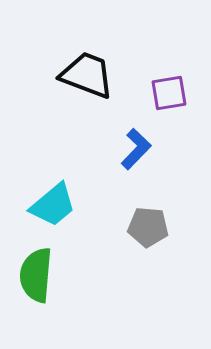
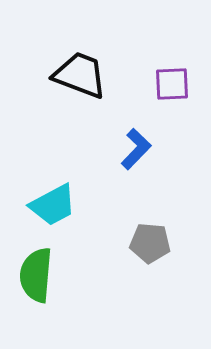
black trapezoid: moved 7 px left
purple square: moved 3 px right, 9 px up; rotated 6 degrees clockwise
cyan trapezoid: rotated 12 degrees clockwise
gray pentagon: moved 2 px right, 16 px down
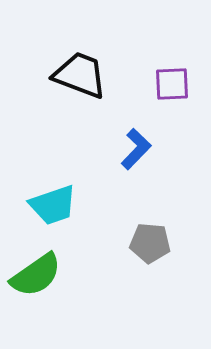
cyan trapezoid: rotated 9 degrees clockwise
green semicircle: rotated 130 degrees counterclockwise
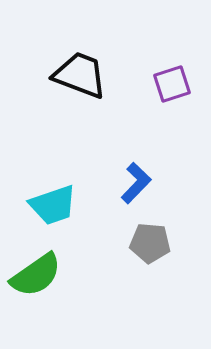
purple square: rotated 15 degrees counterclockwise
blue L-shape: moved 34 px down
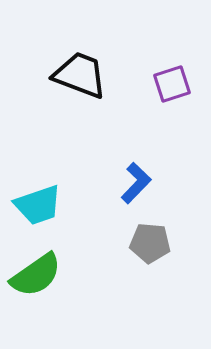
cyan trapezoid: moved 15 px left
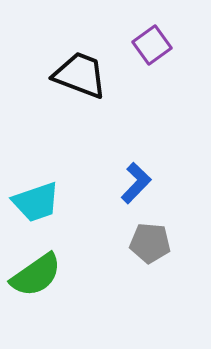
purple square: moved 20 px left, 39 px up; rotated 18 degrees counterclockwise
cyan trapezoid: moved 2 px left, 3 px up
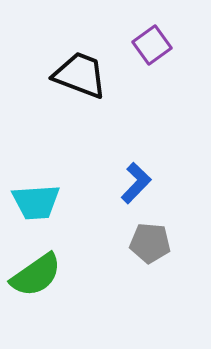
cyan trapezoid: rotated 15 degrees clockwise
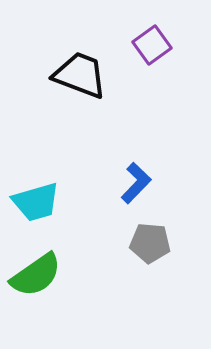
cyan trapezoid: rotated 12 degrees counterclockwise
